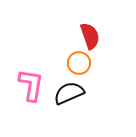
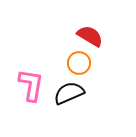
red semicircle: rotated 40 degrees counterclockwise
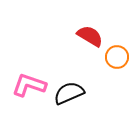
orange circle: moved 38 px right, 6 px up
pink L-shape: moved 2 px left; rotated 80 degrees counterclockwise
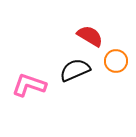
orange circle: moved 1 px left, 4 px down
black semicircle: moved 6 px right, 23 px up
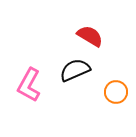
orange circle: moved 31 px down
pink L-shape: rotated 80 degrees counterclockwise
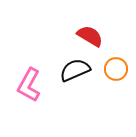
orange circle: moved 23 px up
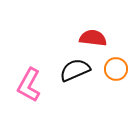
red semicircle: moved 3 px right, 2 px down; rotated 24 degrees counterclockwise
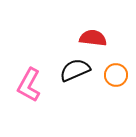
orange circle: moved 6 px down
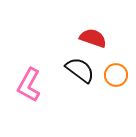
red semicircle: rotated 12 degrees clockwise
black semicircle: moved 5 px right; rotated 60 degrees clockwise
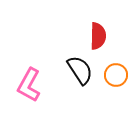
red semicircle: moved 5 px right, 2 px up; rotated 72 degrees clockwise
black semicircle: rotated 20 degrees clockwise
